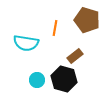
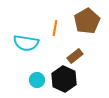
brown pentagon: moved 1 px down; rotated 25 degrees clockwise
black hexagon: rotated 10 degrees clockwise
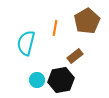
cyan semicircle: rotated 95 degrees clockwise
black hexagon: moved 3 px left, 1 px down; rotated 25 degrees clockwise
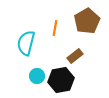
cyan circle: moved 4 px up
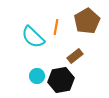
orange line: moved 1 px right, 1 px up
cyan semicircle: moved 7 px right, 6 px up; rotated 60 degrees counterclockwise
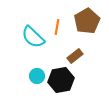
orange line: moved 1 px right
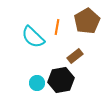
cyan circle: moved 7 px down
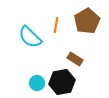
orange line: moved 1 px left, 2 px up
cyan semicircle: moved 3 px left
brown rectangle: moved 3 px down; rotated 70 degrees clockwise
black hexagon: moved 1 px right, 2 px down
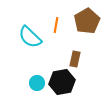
brown rectangle: rotated 70 degrees clockwise
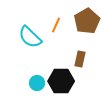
orange line: rotated 14 degrees clockwise
brown rectangle: moved 5 px right
black hexagon: moved 1 px left, 1 px up; rotated 10 degrees clockwise
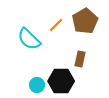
brown pentagon: moved 2 px left
orange line: rotated 21 degrees clockwise
cyan semicircle: moved 1 px left, 2 px down
cyan circle: moved 2 px down
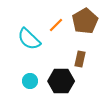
cyan circle: moved 7 px left, 4 px up
